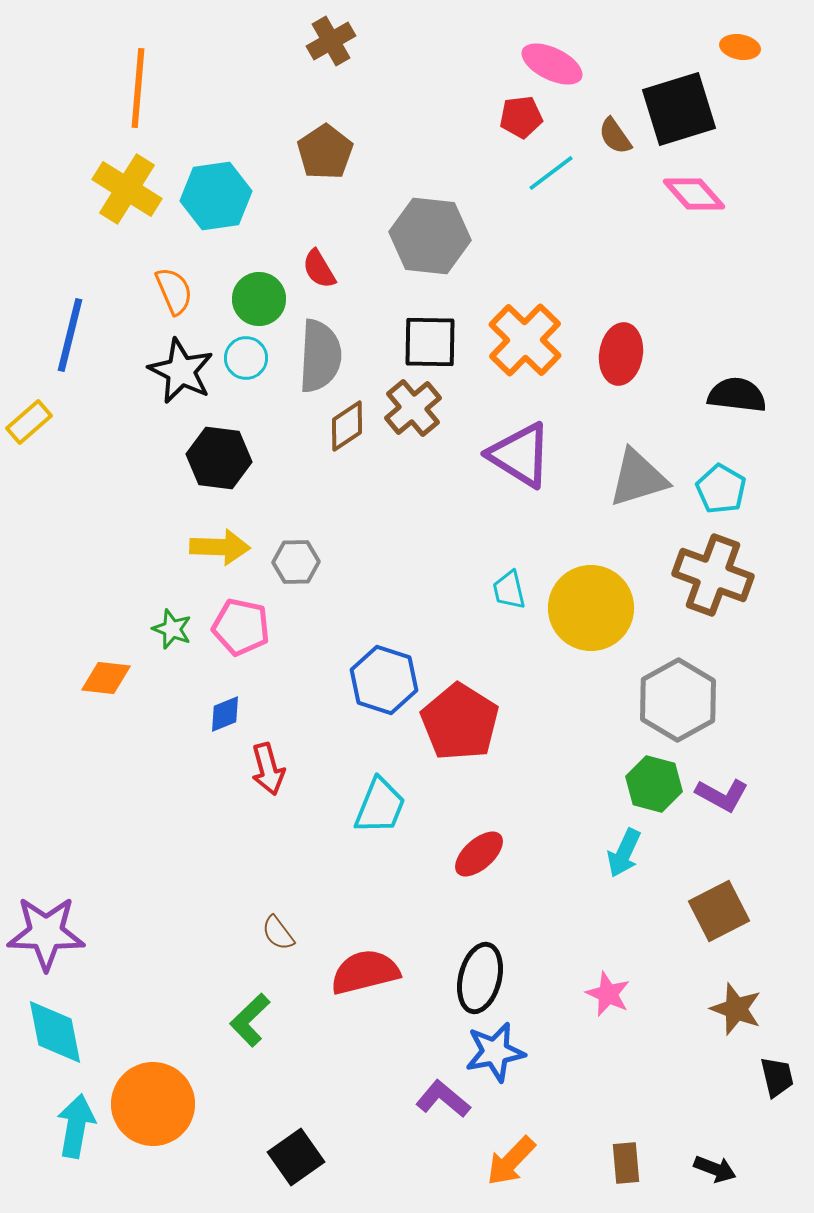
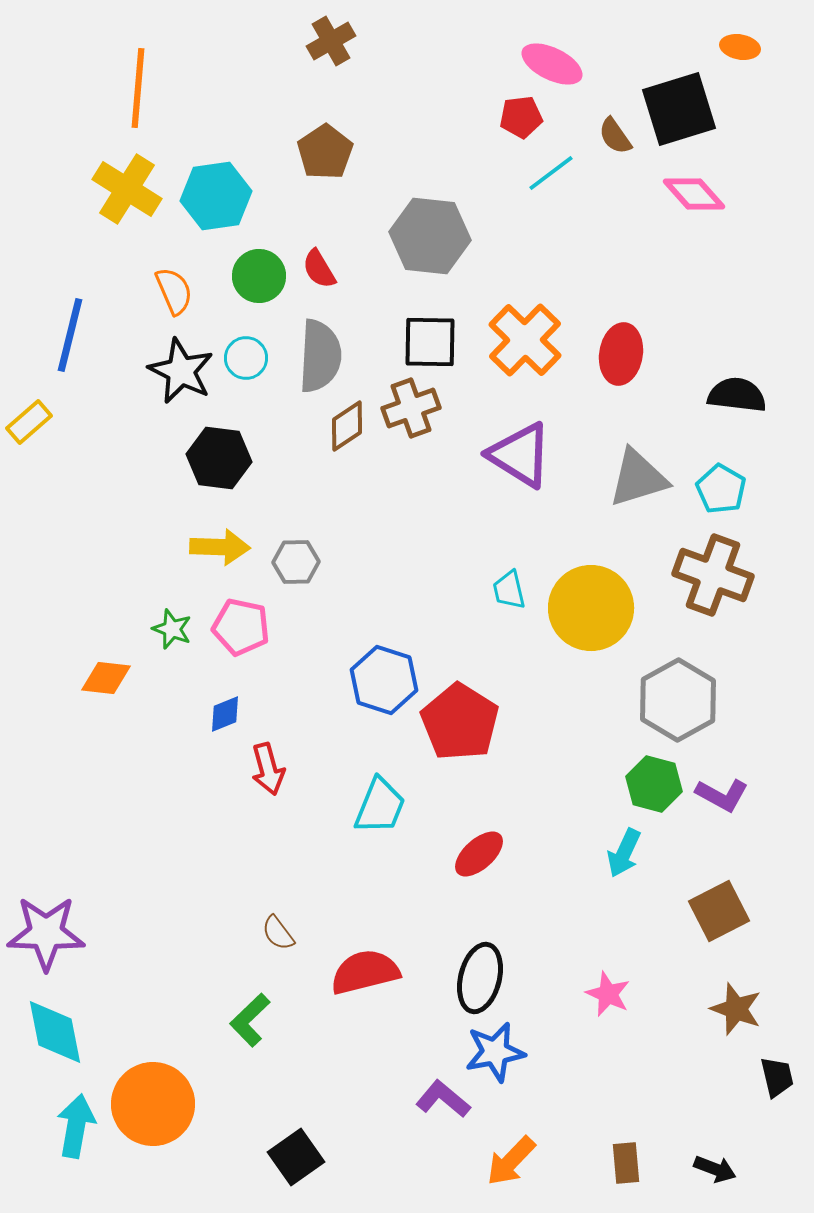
green circle at (259, 299): moved 23 px up
brown cross at (413, 408): moved 2 px left; rotated 20 degrees clockwise
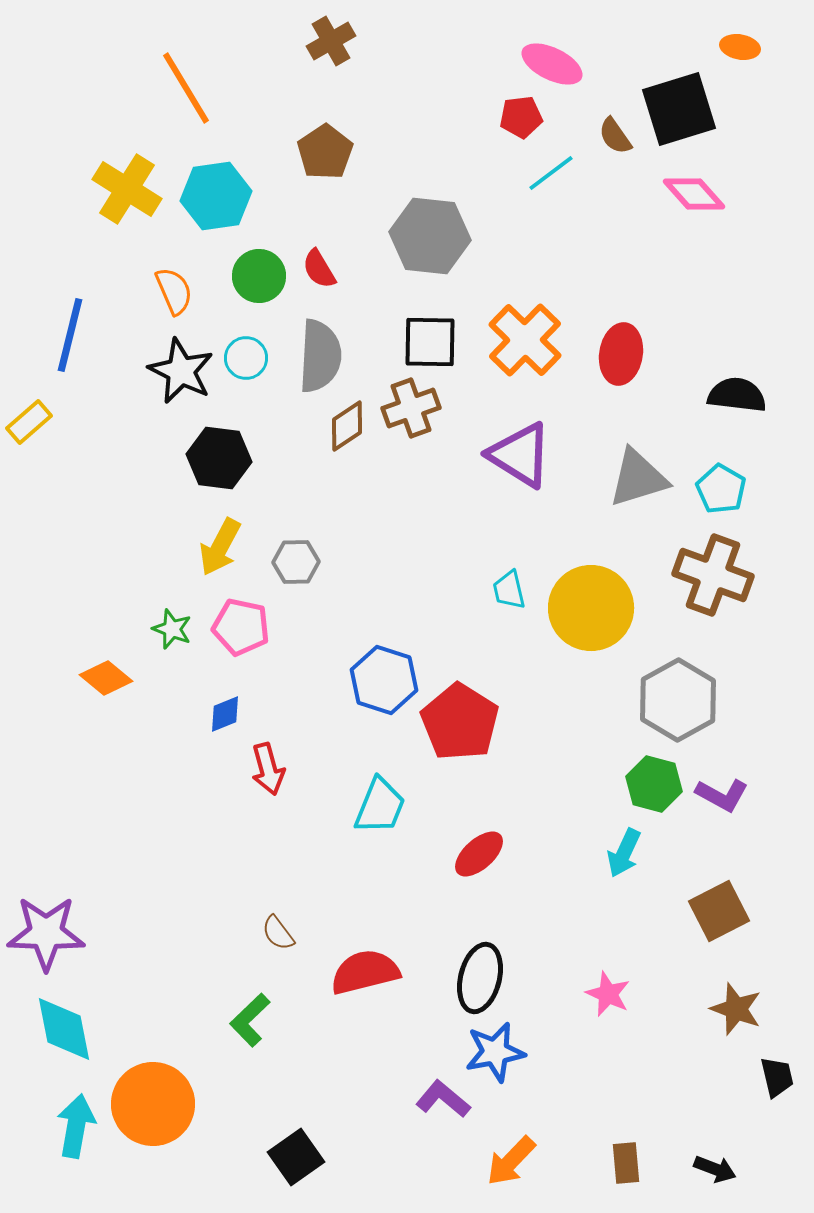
orange line at (138, 88): moved 48 px right; rotated 36 degrees counterclockwise
yellow arrow at (220, 547): rotated 116 degrees clockwise
orange diamond at (106, 678): rotated 33 degrees clockwise
cyan diamond at (55, 1032): moved 9 px right, 3 px up
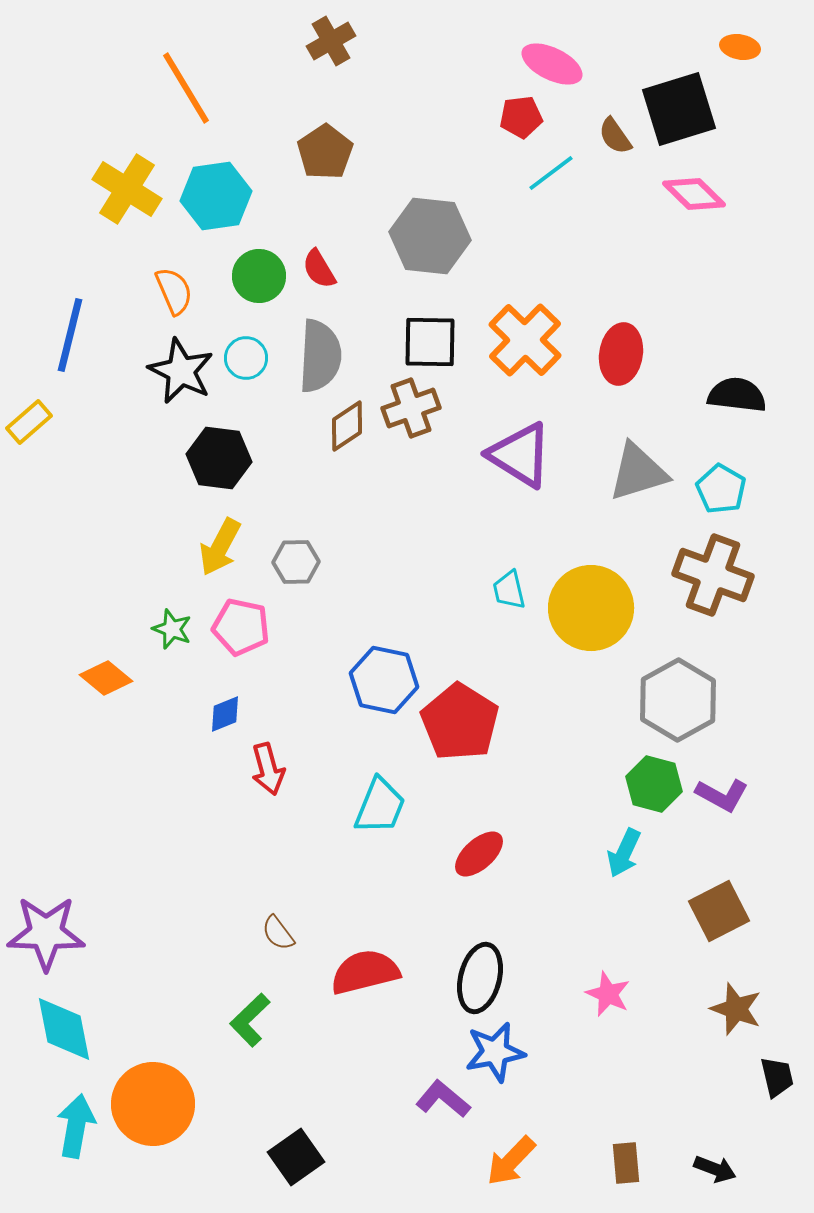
pink diamond at (694, 194): rotated 4 degrees counterclockwise
gray triangle at (638, 478): moved 6 px up
blue hexagon at (384, 680): rotated 6 degrees counterclockwise
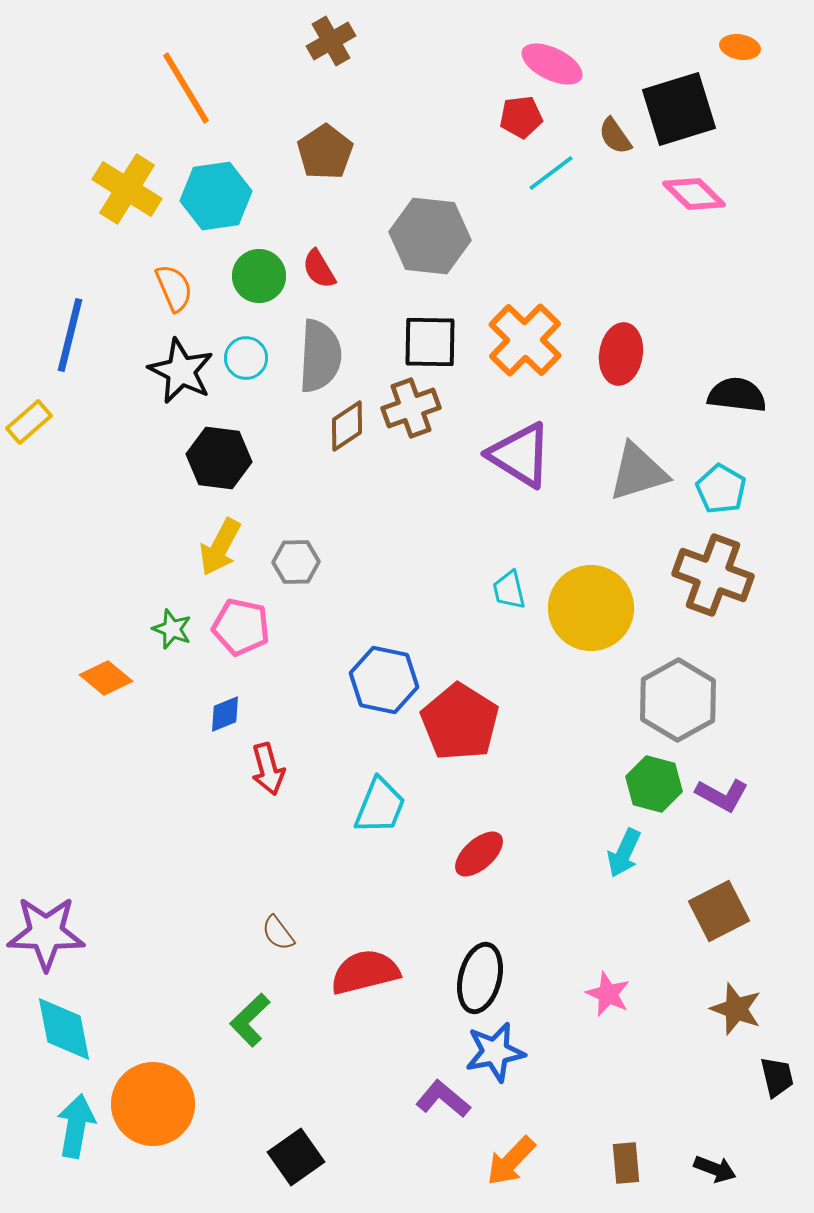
orange semicircle at (174, 291): moved 3 px up
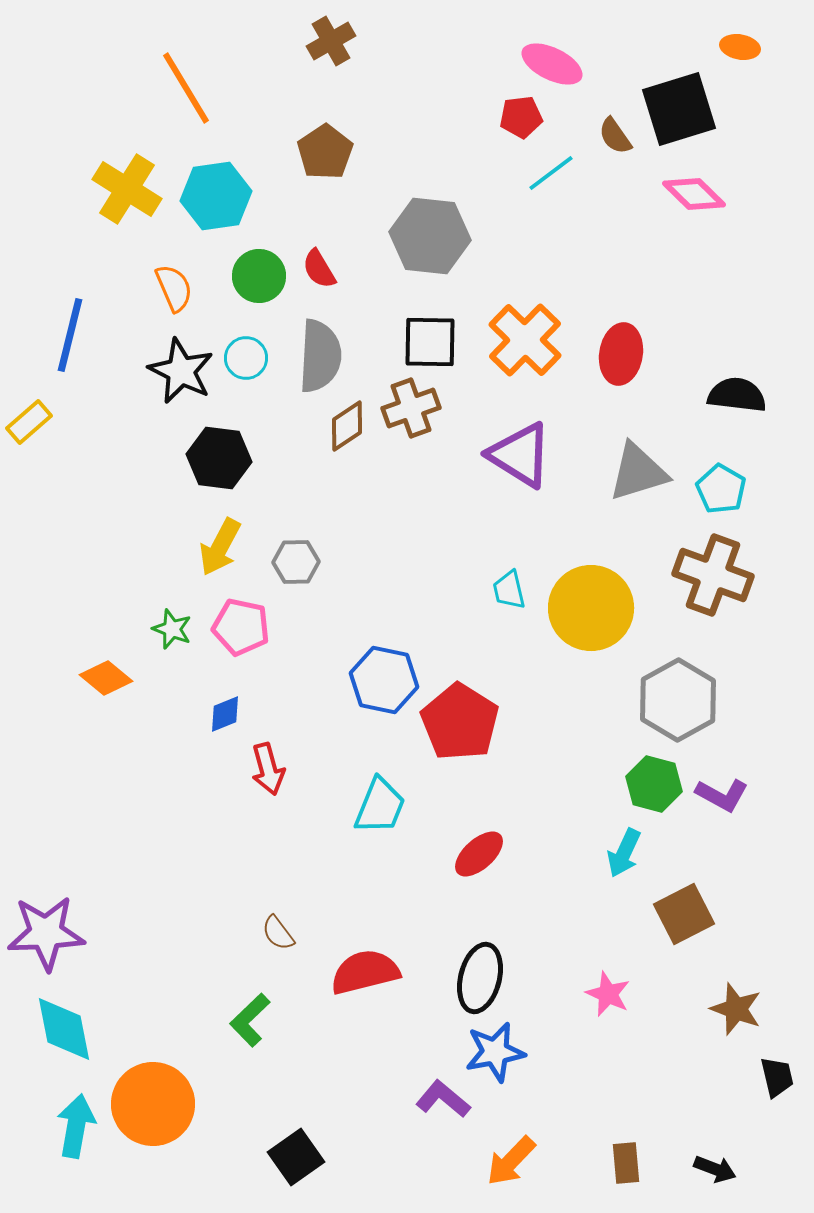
brown square at (719, 911): moved 35 px left, 3 px down
purple star at (46, 933): rotated 4 degrees counterclockwise
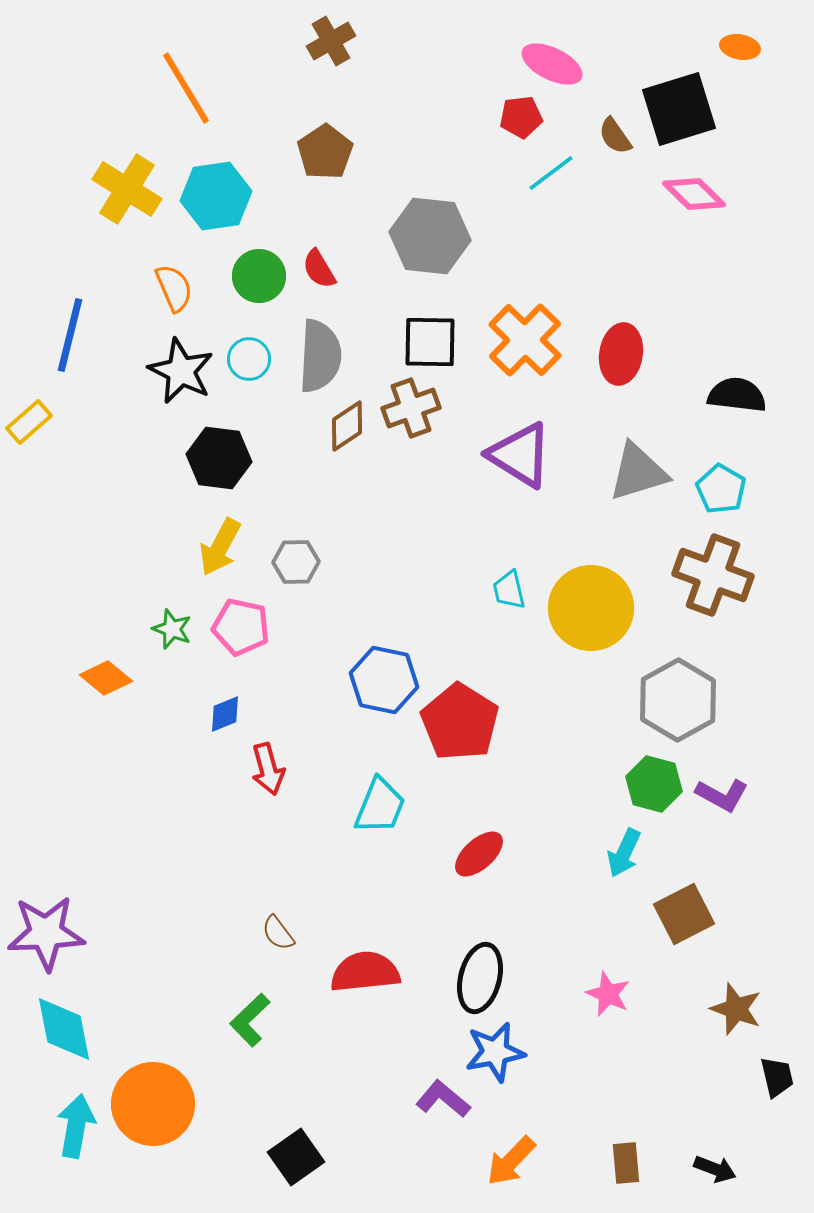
cyan circle at (246, 358): moved 3 px right, 1 px down
red semicircle at (365, 972): rotated 8 degrees clockwise
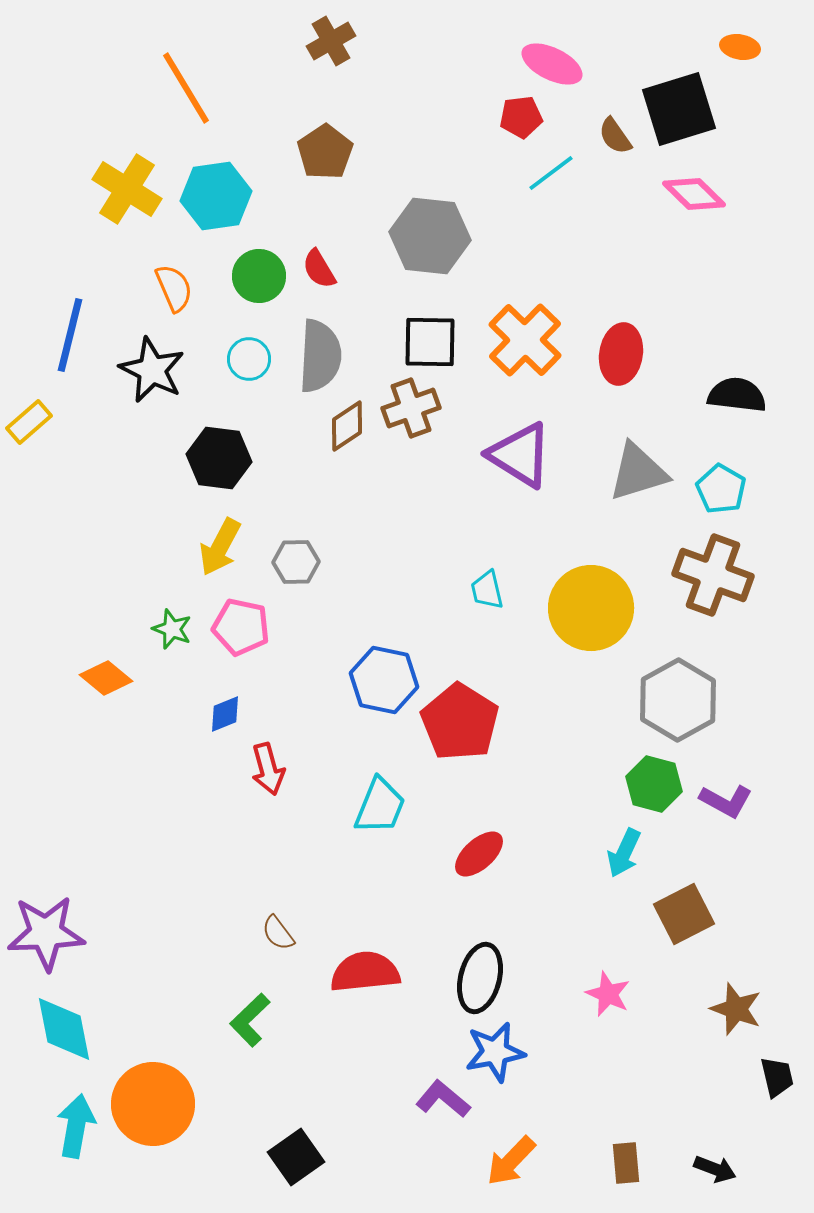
black star at (181, 371): moved 29 px left, 1 px up
cyan trapezoid at (509, 590): moved 22 px left
purple L-shape at (722, 795): moved 4 px right, 6 px down
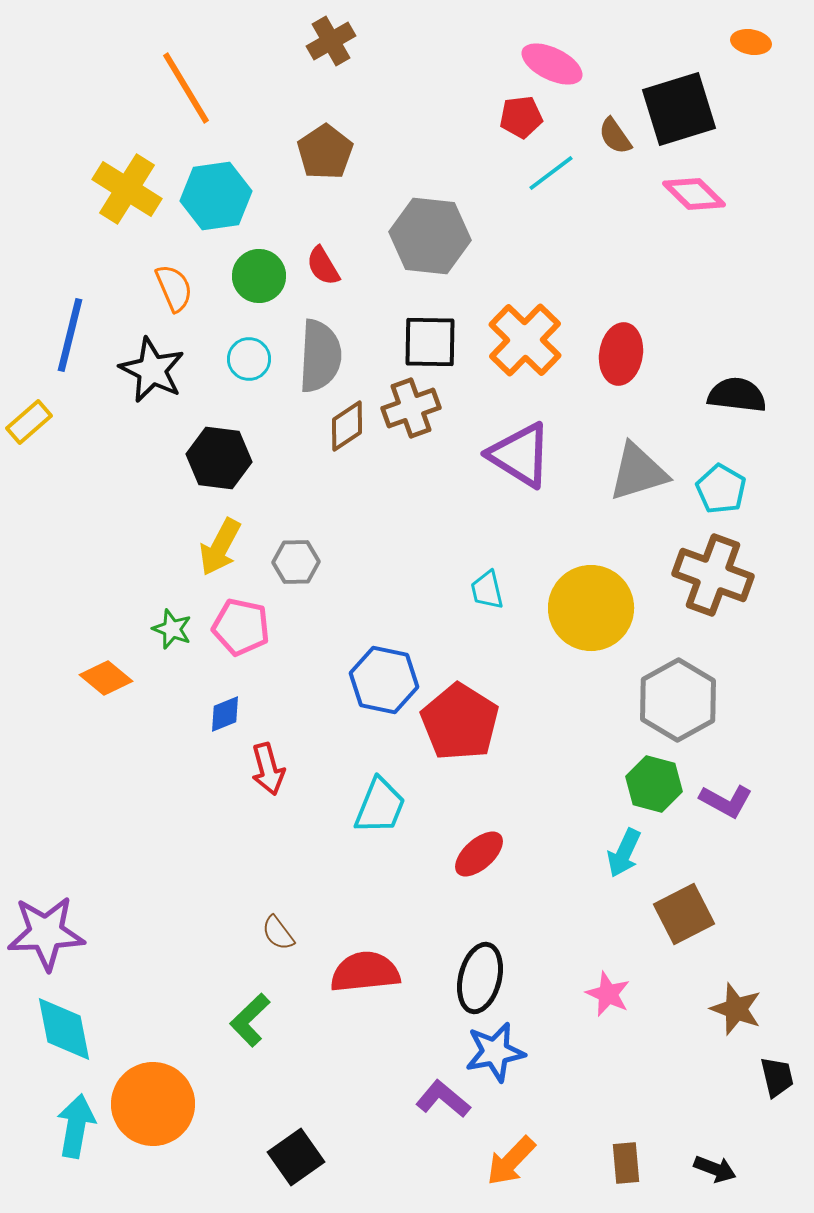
orange ellipse at (740, 47): moved 11 px right, 5 px up
red semicircle at (319, 269): moved 4 px right, 3 px up
